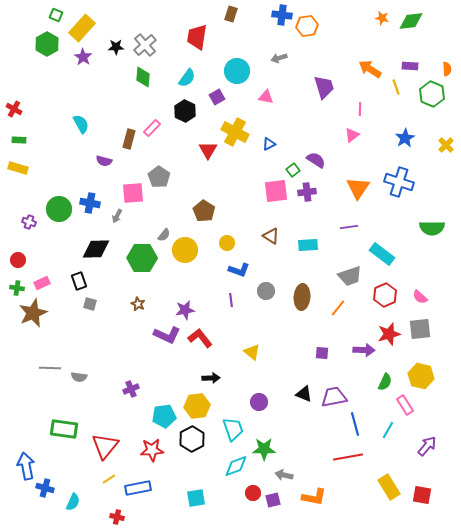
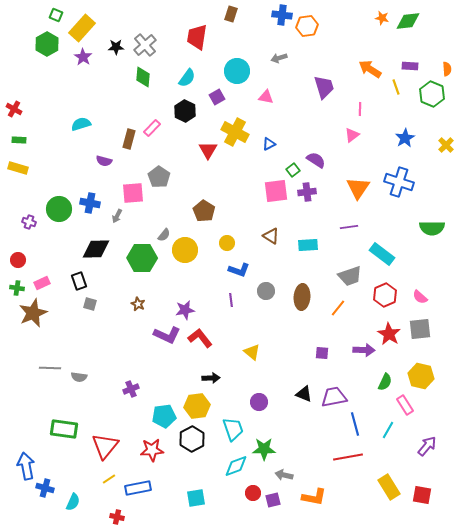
green diamond at (411, 21): moved 3 px left
cyan semicircle at (81, 124): rotated 78 degrees counterclockwise
red star at (389, 334): rotated 25 degrees counterclockwise
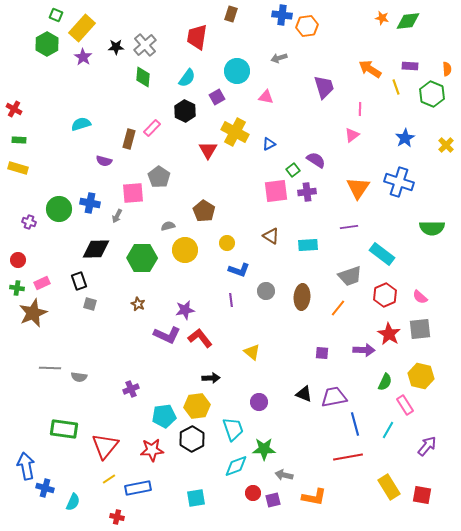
gray semicircle at (164, 235): moved 4 px right, 9 px up; rotated 144 degrees counterclockwise
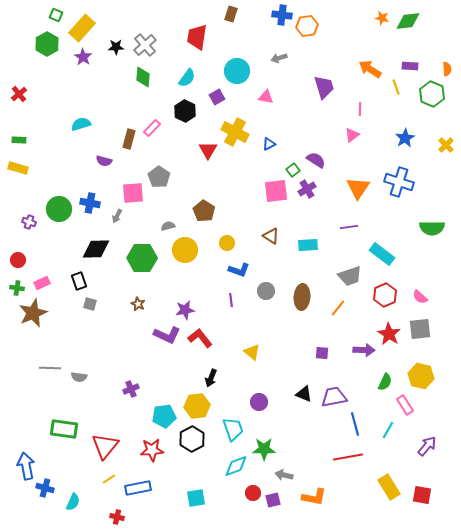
red cross at (14, 109): moved 5 px right, 15 px up; rotated 21 degrees clockwise
purple cross at (307, 192): moved 3 px up; rotated 24 degrees counterclockwise
black arrow at (211, 378): rotated 114 degrees clockwise
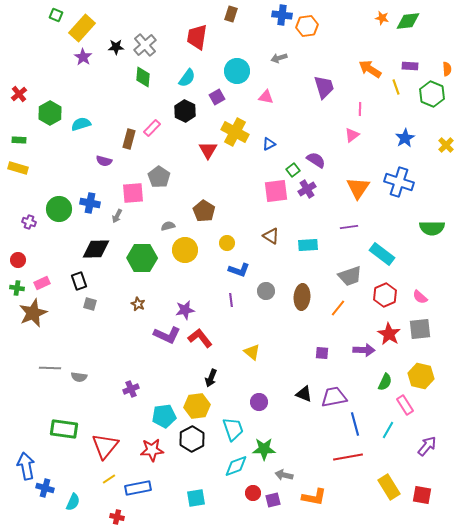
green hexagon at (47, 44): moved 3 px right, 69 px down
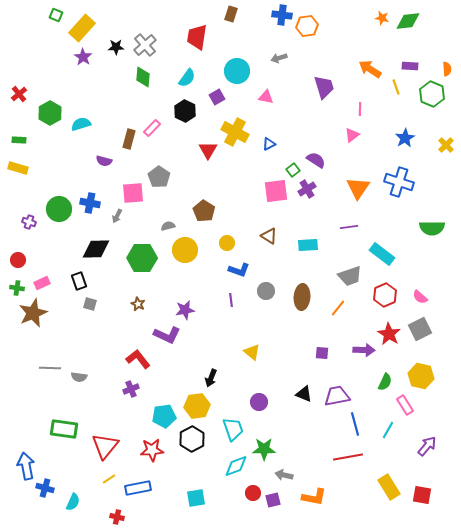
brown triangle at (271, 236): moved 2 px left
gray square at (420, 329): rotated 20 degrees counterclockwise
red L-shape at (200, 338): moved 62 px left, 21 px down
purple trapezoid at (334, 397): moved 3 px right, 1 px up
